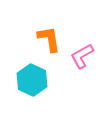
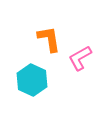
pink L-shape: moved 2 px left, 2 px down
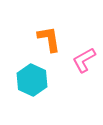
pink L-shape: moved 4 px right, 2 px down
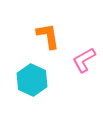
orange L-shape: moved 1 px left, 3 px up
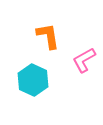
cyan hexagon: moved 1 px right
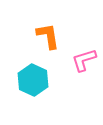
pink L-shape: rotated 12 degrees clockwise
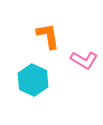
pink L-shape: rotated 132 degrees counterclockwise
